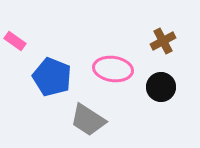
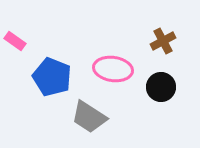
gray trapezoid: moved 1 px right, 3 px up
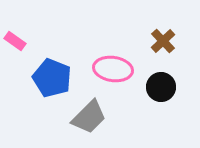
brown cross: rotated 15 degrees counterclockwise
blue pentagon: moved 1 px down
gray trapezoid: rotated 78 degrees counterclockwise
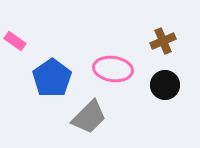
brown cross: rotated 20 degrees clockwise
blue pentagon: rotated 15 degrees clockwise
black circle: moved 4 px right, 2 px up
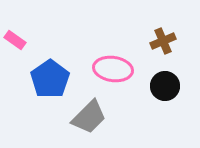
pink rectangle: moved 1 px up
blue pentagon: moved 2 px left, 1 px down
black circle: moved 1 px down
